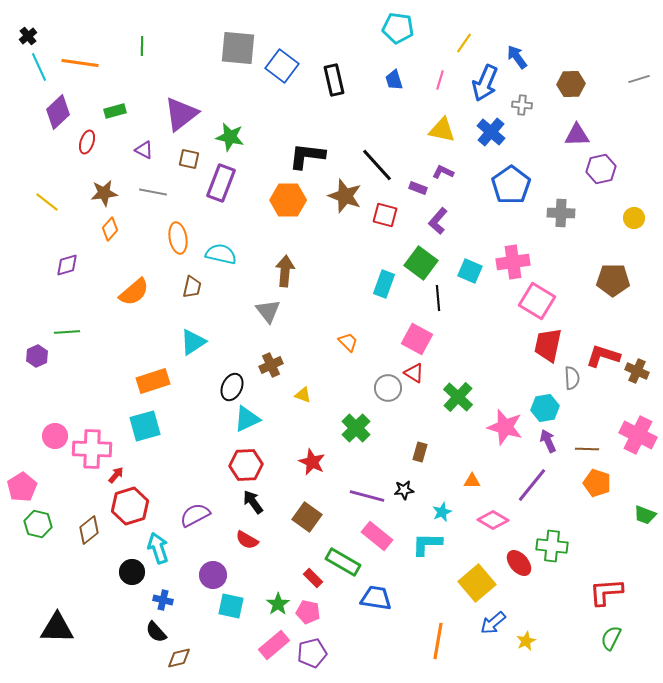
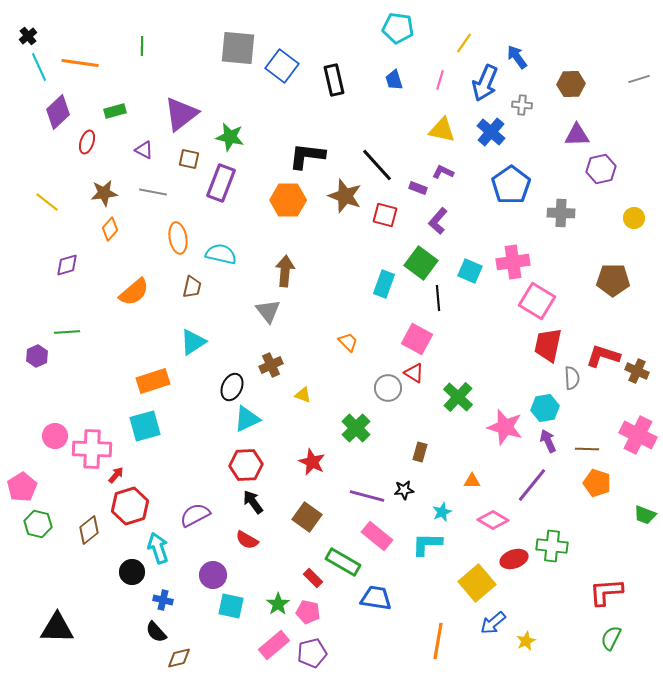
red ellipse at (519, 563): moved 5 px left, 4 px up; rotated 68 degrees counterclockwise
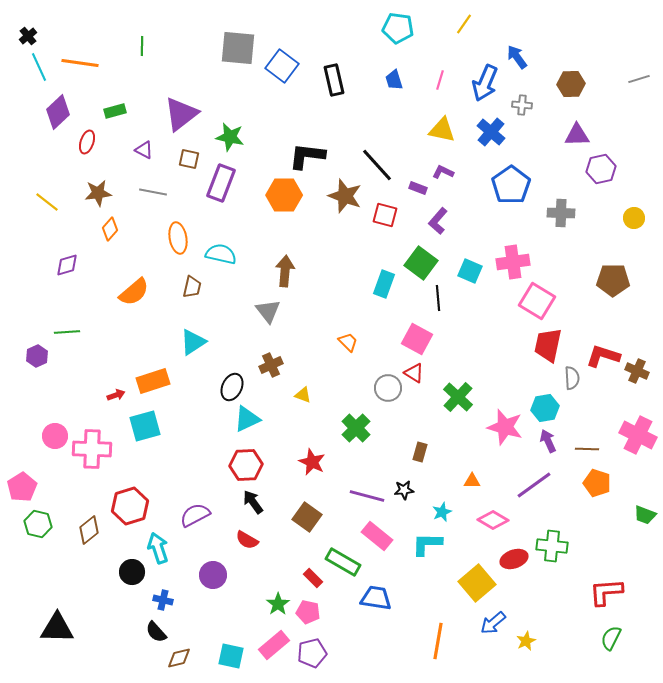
yellow line at (464, 43): moved 19 px up
brown star at (104, 193): moved 6 px left
orange hexagon at (288, 200): moved 4 px left, 5 px up
red arrow at (116, 475): moved 80 px up; rotated 30 degrees clockwise
purple line at (532, 485): moved 2 px right; rotated 15 degrees clockwise
cyan square at (231, 606): moved 50 px down
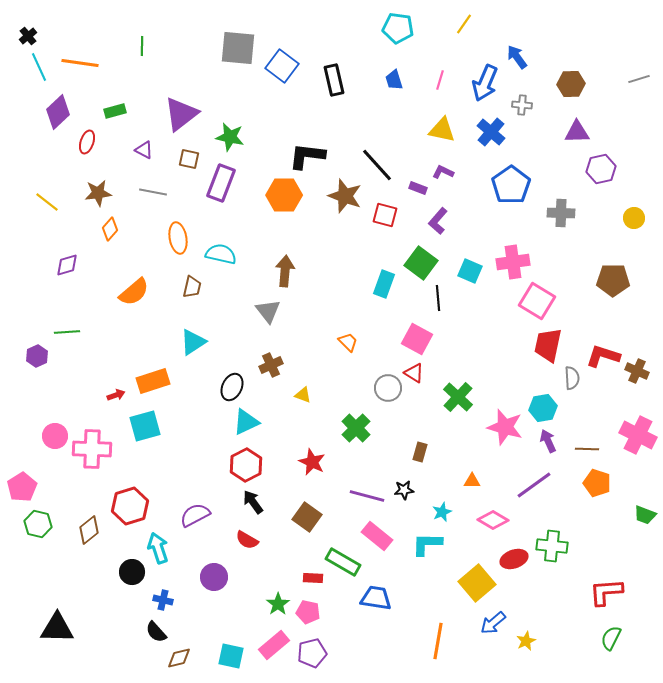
purple triangle at (577, 135): moved 3 px up
cyan hexagon at (545, 408): moved 2 px left
cyan triangle at (247, 419): moved 1 px left, 3 px down
red hexagon at (246, 465): rotated 24 degrees counterclockwise
purple circle at (213, 575): moved 1 px right, 2 px down
red rectangle at (313, 578): rotated 42 degrees counterclockwise
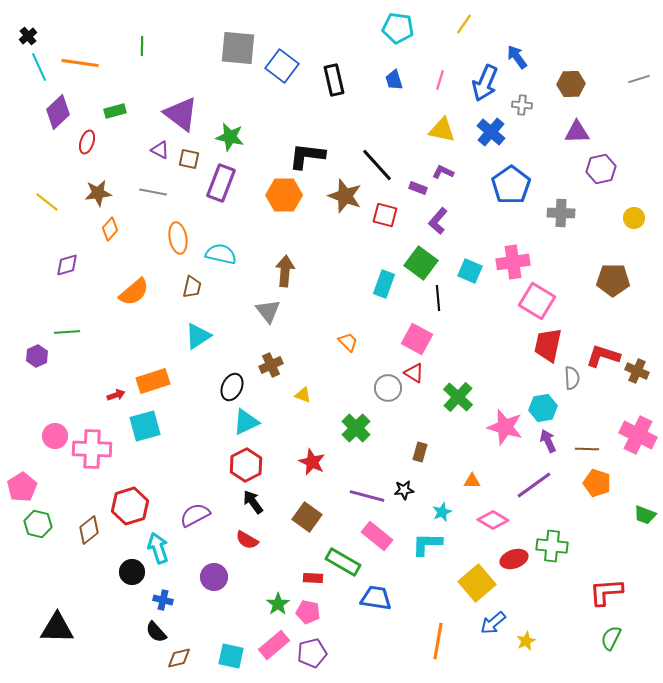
purple triangle at (181, 114): rotated 45 degrees counterclockwise
purple triangle at (144, 150): moved 16 px right
cyan triangle at (193, 342): moved 5 px right, 6 px up
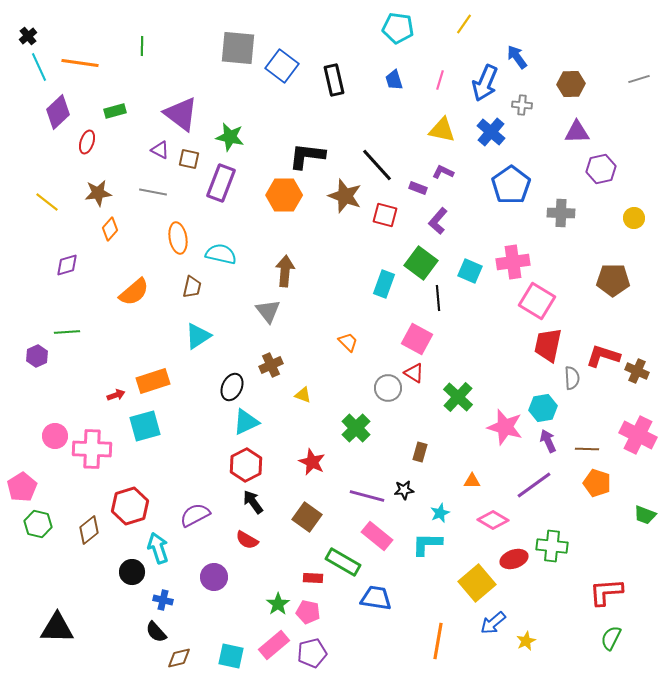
cyan star at (442, 512): moved 2 px left, 1 px down
